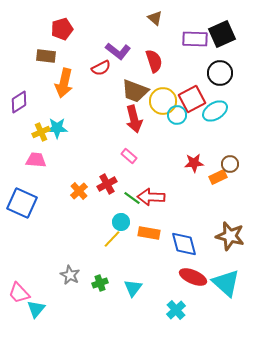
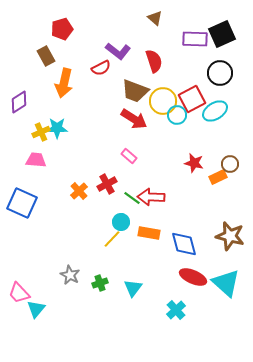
brown rectangle at (46, 56): rotated 54 degrees clockwise
red arrow at (134, 119): rotated 44 degrees counterclockwise
red star at (194, 163): rotated 18 degrees clockwise
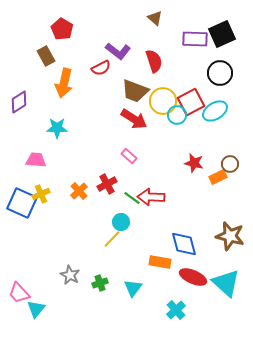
red pentagon at (62, 29): rotated 25 degrees counterclockwise
red square at (192, 99): moved 1 px left, 3 px down
yellow cross at (41, 132): moved 62 px down
orange rectangle at (149, 233): moved 11 px right, 29 px down
